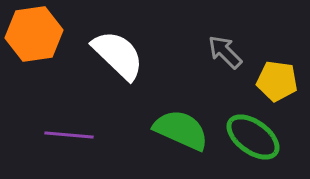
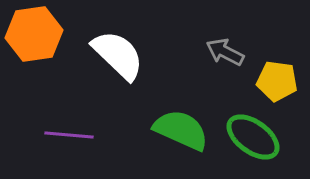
gray arrow: rotated 18 degrees counterclockwise
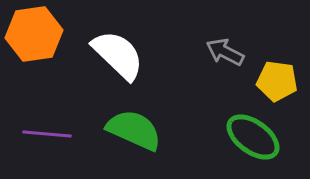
green semicircle: moved 47 px left
purple line: moved 22 px left, 1 px up
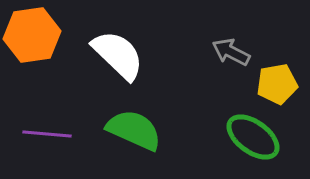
orange hexagon: moved 2 px left, 1 px down
gray arrow: moved 6 px right
yellow pentagon: moved 3 px down; rotated 18 degrees counterclockwise
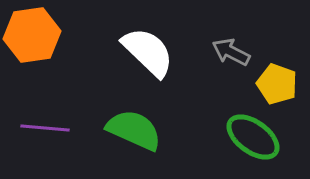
white semicircle: moved 30 px right, 3 px up
yellow pentagon: rotated 30 degrees clockwise
purple line: moved 2 px left, 6 px up
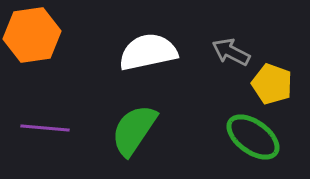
white semicircle: rotated 56 degrees counterclockwise
yellow pentagon: moved 5 px left
green semicircle: rotated 80 degrees counterclockwise
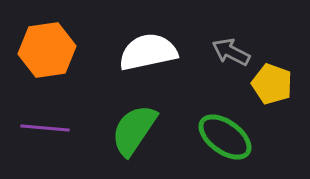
orange hexagon: moved 15 px right, 15 px down
green ellipse: moved 28 px left
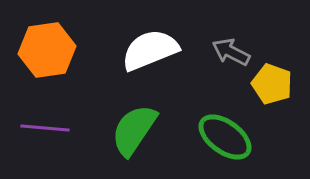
white semicircle: moved 2 px right, 2 px up; rotated 10 degrees counterclockwise
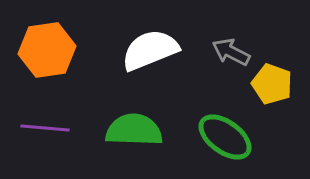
green semicircle: rotated 58 degrees clockwise
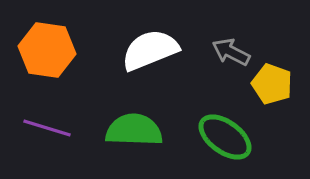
orange hexagon: rotated 16 degrees clockwise
purple line: moved 2 px right; rotated 12 degrees clockwise
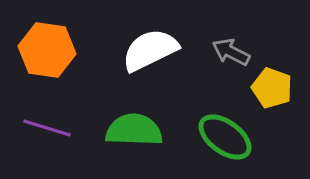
white semicircle: rotated 4 degrees counterclockwise
yellow pentagon: moved 4 px down
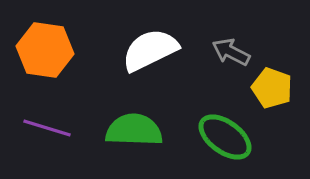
orange hexagon: moved 2 px left
